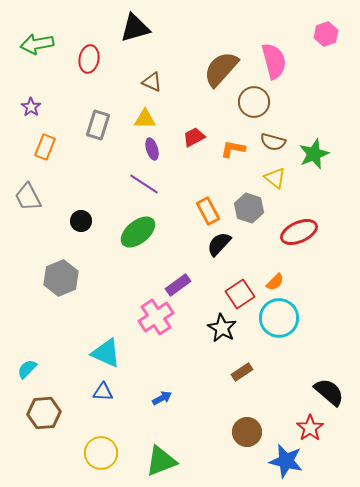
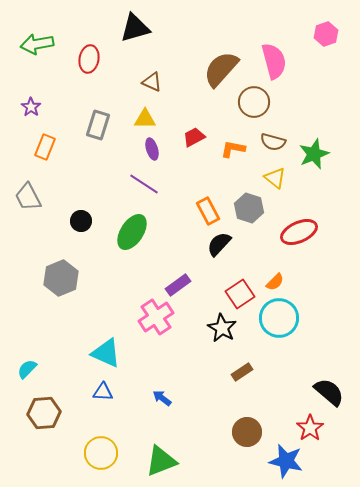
green ellipse at (138, 232): moved 6 px left; rotated 18 degrees counterclockwise
blue arrow at (162, 398): rotated 114 degrees counterclockwise
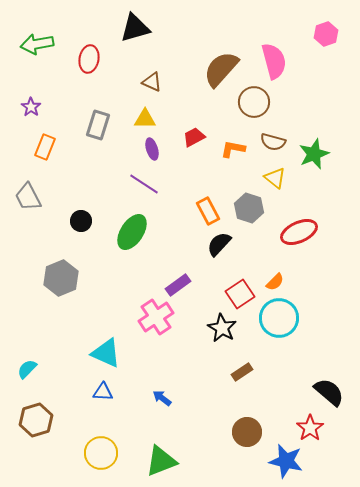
brown hexagon at (44, 413): moved 8 px left, 7 px down; rotated 12 degrees counterclockwise
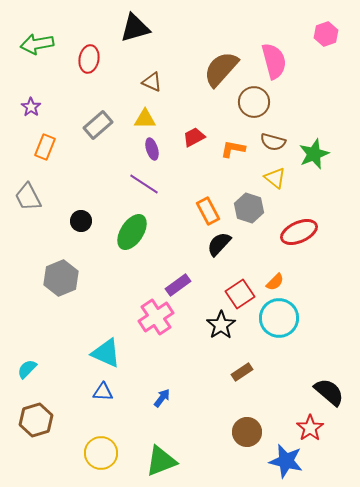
gray rectangle at (98, 125): rotated 32 degrees clockwise
black star at (222, 328): moved 1 px left, 3 px up; rotated 8 degrees clockwise
blue arrow at (162, 398): rotated 90 degrees clockwise
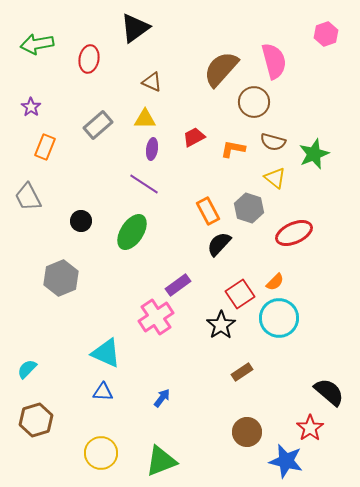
black triangle at (135, 28): rotated 20 degrees counterclockwise
purple ellipse at (152, 149): rotated 25 degrees clockwise
red ellipse at (299, 232): moved 5 px left, 1 px down
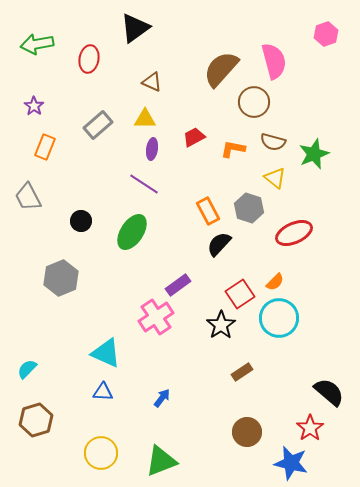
purple star at (31, 107): moved 3 px right, 1 px up
blue star at (286, 461): moved 5 px right, 2 px down
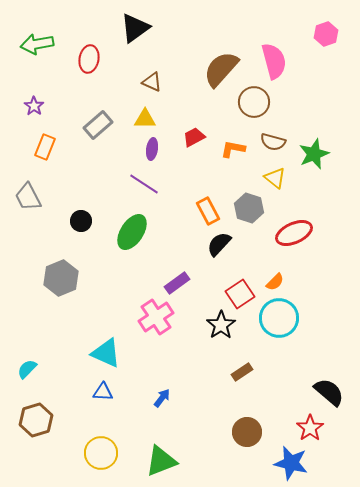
purple rectangle at (178, 285): moved 1 px left, 2 px up
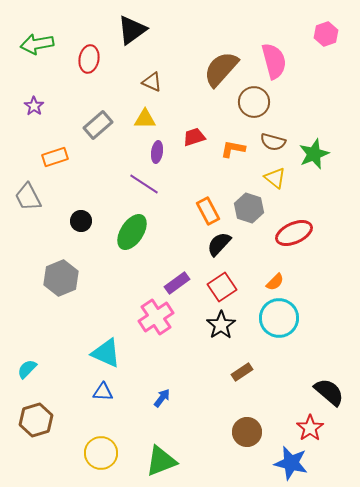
black triangle at (135, 28): moved 3 px left, 2 px down
red trapezoid at (194, 137): rotated 10 degrees clockwise
orange rectangle at (45, 147): moved 10 px right, 10 px down; rotated 50 degrees clockwise
purple ellipse at (152, 149): moved 5 px right, 3 px down
red square at (240, 294): moved 18 px left, 7 px up
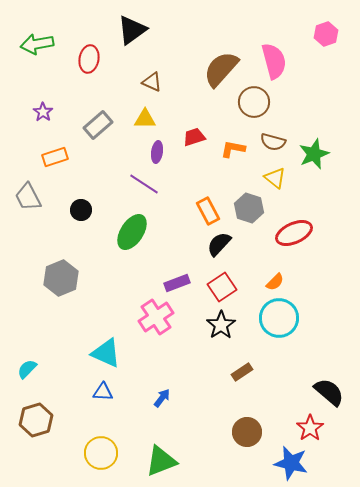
purple star at (34, 106): moved 9 px right, 6 px down
black circle at (81, 221): moved 11 px up
purple rectangle at (177, 283): rotated 15 degrees clockwise
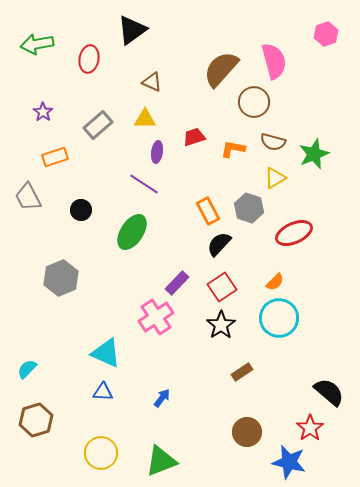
yellow triangle at (275, 178): rotated 50 degrees clockwise
purple rectangle at (177, 283): rotated 25 degrees counterclockwise
blue star at (291, 463): moved 2 px left, 1 px up
